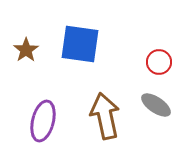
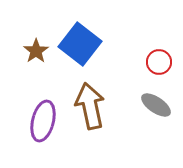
blue square: rotated 30 degrees clockwise
brown star: moved 10 px right, 1 px down
brown arrow: moved 15 px left, 10 px up
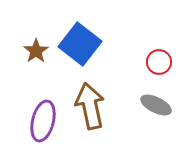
gray ellipse: rotated 8 degrees counterclockwise
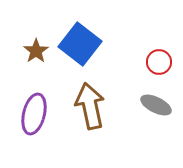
purple ellipse: moved 9 px left, 7 px up
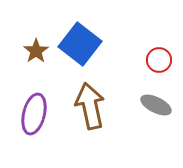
red circle: moved 2 px up
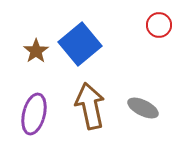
blue square: rotated 12 degrees clockwise
red circle: moved 35 px up
gray ellipse: moved 13 px left, 3 px down
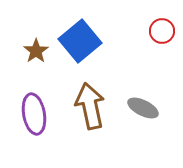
red circle: moved 3 px right, 6 px down
blue square: moved 3 px up
purple ellipse: rotated 24 degrees counterclockwise
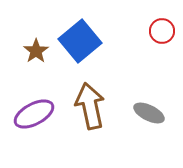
gray ellipse: moved 6 px right, 5 px down
purple ellipse: rotated 72 degrees clockwise
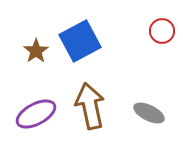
blue square: rotated 12 degrees clockwise
purple ellipse: moved 2 px right
